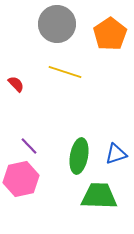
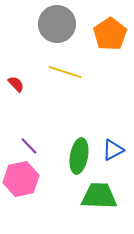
blue triangle: moved 3 px left, 4 px up; rotated 10 degrees counterclockwise
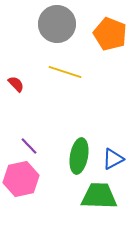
orange pentagon: rotated 16 degrees counterclockwise
blue triangle: moved 9 px down
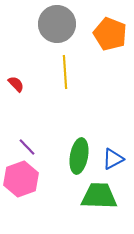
yellow line: rotated 68 degrees clockwise
purple line: moved 2 px left, 1 px down
pink hexagon: rotated 8 degrees counterclockwise
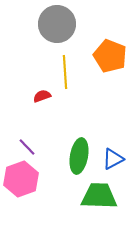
orange pentagon: moved 22 px down
red semicircle: moved 26 px right, 12 px down; rotated 66 degrees counterclockwise
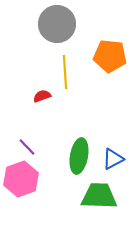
orange pentagon: rotated 16 degrees counterclockwise
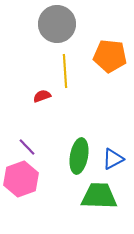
yellow line: moved 1 px up
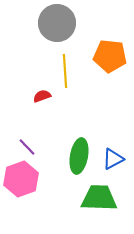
gray circle: moved 1 px up
green trapezoid: moved 2 px down
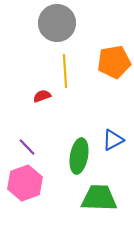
orange pentagon: moved 4 px right, 6 px down; rotated 16 degrees counterclockwise
blue triangle: moved 19 px up
pink hexagon: moved 4 px right, 4 px down
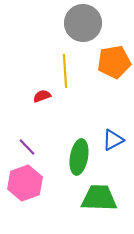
gray circle: moved 26 px right
green ellipse: moved 1 px down
